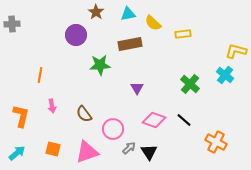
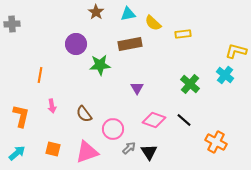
purple circle: moved 9 px down
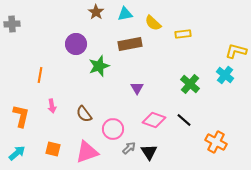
cyan triangle: moved 3 px left
green star: moved 1 px left, 1 px down; rotated 15 degrees counterclockwise
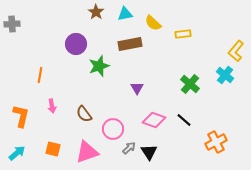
yellow L-shape: rotated 65 degrees counterclockwise
orange cross: rotated 35 degrees clockwise
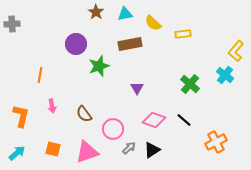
black triangle: moved 3 px right, 2 px up; rotated 30 degrees clockwise
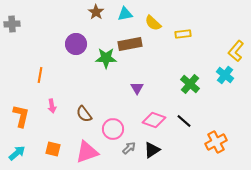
green star: moved 7 px right, 8 px up; rotated 20 degrees clockwise
black line: moved 1 px down
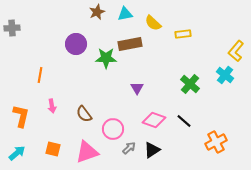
brown star: moved 1 px right; rotated 14 degrees clockwise
gray cross: moved 4 px down
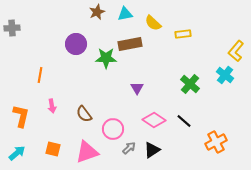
pink diamond: rotated 15 degrees clockwise
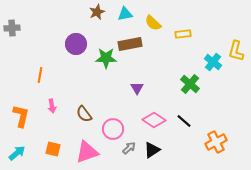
yellow L-shape: rotated 25 degrees counterclockwise
cyan cross: moved 12 px left, 13 px up
